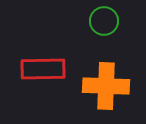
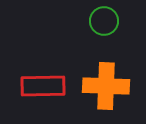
red rectangle: moved 17 px down
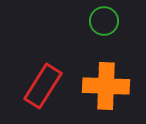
red rectangle: rotated 57 degrees counterclockwise
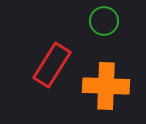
red rectangle: moved 9 px right, 21 px up
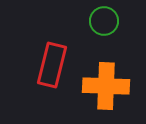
red rectangle: rotated 18 degrees counterclockwise
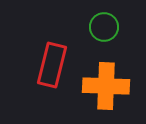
green circle: moved 6 px down
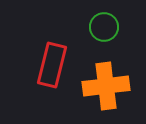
orange cross: rotated 9 degrees counterclockwise
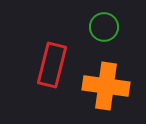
orange cross: rotated 15 degrees clockwise
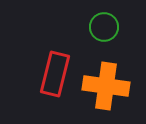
red rectangle: moved 3 px right, 9 px down
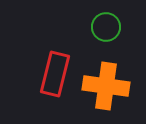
green circle: moved 2 px right
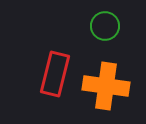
green circle: moved 1 px left, 1 px up
